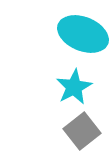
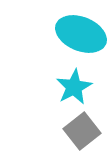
cyan ellipse: moved 2 px left
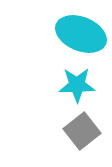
cyan star: moved 3 px right, 2 px up; rotated 27 degrees clockwise
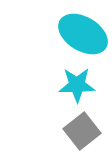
cyan ellipse: moved 2 px right; rotated 9 degrees clockwise
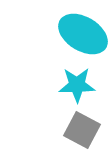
gray square: moved 1 px up; rotated 24 degrees counterclockwise
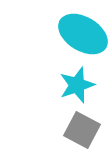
cyan star: rotated 18 degrees counterclockwise
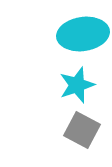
cyan ellipse: rotated 39 degrees counterclockwise
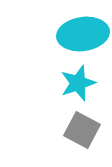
cyan star: moved 1 px right, 2 px up
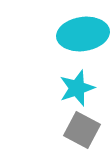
cyan star: moved 1 px left, 5 px down
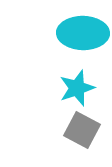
cyan ellipse: moved 1 px up; rotated 9 degrees clockwise
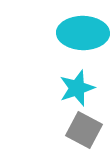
gray square: moved 2 px right
